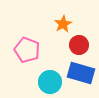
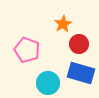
red circle: moved 1 px up
cyan circle: moved 2 px left, 1 px down
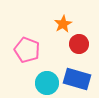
blue rectangle: moved 4 px left, 6 px down
cyan circle: moved 1 px left
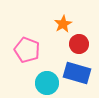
blue rectangle: moved 6 px up
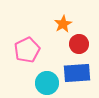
pink pentagon: rotated 25 degrees clockwise
blue rectangle: rotated 20 degrees counterclockwise
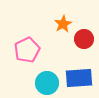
red circle: moved 5 px right, 5 px up
blue rectangle: moved 2 px right, 5 px down
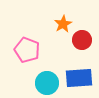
red circle: moved 2 px left, 1 px down
pink pentagon: rotated 25 degrees counterclockwise
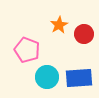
orange star: moved 4 px left, 1 px down
red circle: moved 2 px right, 6 px up
cyan circle: moved 6 px up
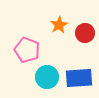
red circle: moved 1 px right, 1 px up
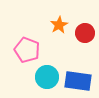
blue rectangle: moved 1 px left, 3 px down; rotated 12 degrees clockwise
